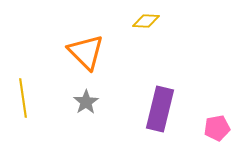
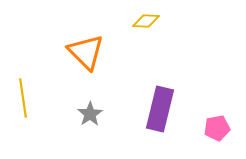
gray star: moved 4 px right, 12 px down
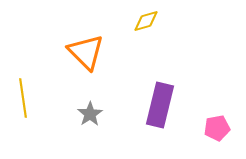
yellow diamond: rotated 20 degrees counterclockwise
purple rectangle: moved 4 px up
